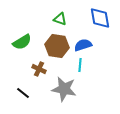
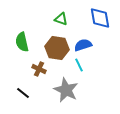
green triangle: moved 1 px right
green semicircle: rotated 108 degrees clockwise
brown hexagon: moved 2 px down
cyan line: moved 1 px left; rotated 32 degrees counterclockwise
gray star: moved 2 px right, 1 px down; rotated 15 degrees clockwise
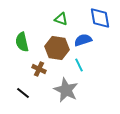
blue semicircle: moved 5 px up
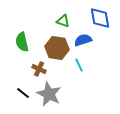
green triangle: moved 2 px right, 2 px down
gray star: moved 17 px left, 4 px down
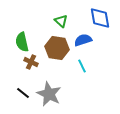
green triangle: moved 2 px left; rotated 24 degrees clockwise
cyan line: moved 3 px right, 1 px down
brown cross: moved 8 px left, 7 px up
